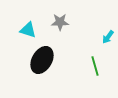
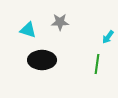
black ellipse: rotated 60 degrees clockwise
green line: moved 2 px right, 2 px up; rotated 24 degrees clockwise
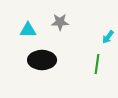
cyan triangle: rotated 18 degrees counterclockwise
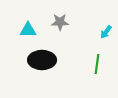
cyan arrow: moved 2 px left, 5 px up
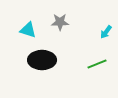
cyan triangle: rotated 18 degrees clockwise
green line: rotated 60 degrees clockwise
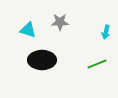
cyan arrow: rotated 24 degrees counterclockwise
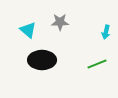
cyan triangle: rotated 24 degrees clockwise
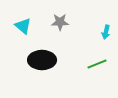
cyan triangle: moved 5 px left, 4 px up
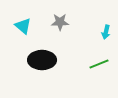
green line: moved 2 px right
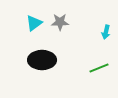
cyan triangle: moved 11 px right, 3 px up; rotated 42 degrees clockwise
green line: moved 4 px down
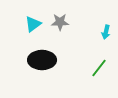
cyan triangle: moved 1 px left, 1 px down
green line: rotated 30 degrees counterclockwise
